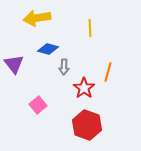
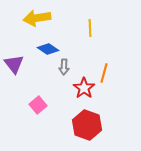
blue diamond: rotated 20 degrees clockwise
orange line: moved 4 px left, 1 px down
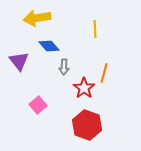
yellow line: moved 5 px right, 1 px down
blue diamond: moved 1 px right, 3 px up; rotated 15 degrees clockwise
purple triangle: moved 5 px right, 3 px up
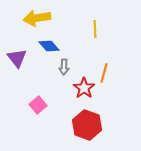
purple triangle: moved 2 px left, 3 px up
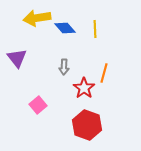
blue diamond: moved 16 px right, 18 px up
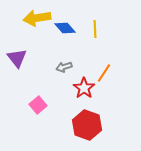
gray arrow: rotated 70 degrees clockwise
orange line: rotated 18 degrees clockwise
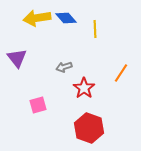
blue diamond: moved 1 px right, 10 px up
orange line: moved 17 px right
pink square: rotated 24 degrees clockwise
red hexagon: moved 2 px right, 3 px down
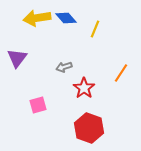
yellow line: rotated 24 degrees clockwise
purple triangle: rotated 15 degrees clockwise
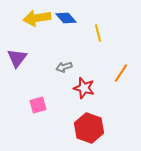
yellow line: moved 3 px right, 4 px down; rotated 36 degrees counterclockwise
red star: rotated 20 degrees counterclockwise
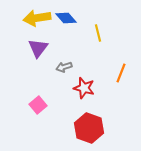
purple triangle: moved 21 px right, 10 px up
orange line: rotated 12 degrees counterclockwise
pink square: rotated 24 degrees counterclockwise
